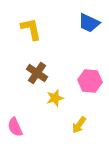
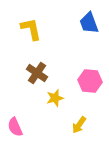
blue trapezoid: rotated 45 degrees clockwise
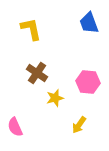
pink hexagon: moved 2 px left, 1 px down
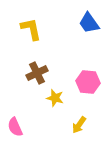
blue trapezoid: rotated 15 degrees counterclockwise
brown cross: rotated 30 degrees clockwise
yellow star: rotated 30 degrees clockwise
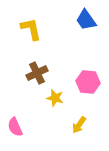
blue trapezoid: moved 3 px left, 3 px up
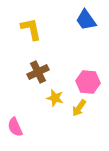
brown cross: moved 1 px right, 1 px up
yellow arrow: moved 17 px up
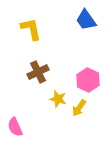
pink hexagon: moved 2 px up; rotated 20 degrees clockwise
yellow star: moved 3 px right, 1 px down
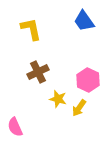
blue trapezoid: moved 2 px left, 1 px down
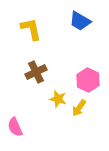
blue trapezoid: moved 4 px left; rotated 25 degrees counterclockwise
brown cross: moved 2 px left
